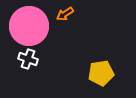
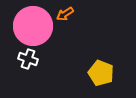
pink circle: moved 4 px right
yellow pentagon: rotated 30 degrees clockwise
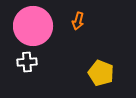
orange arrow: moved 13 px right, 7 px down; rotated 42 degrees counterclockwise
white cross: moved 1 px left, 3 px down; rotated 24 degrees counterclockwise
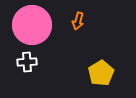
pink circle: moved 1 px left, 1 px up
yellow pentagon: rotated 20 degrees clockwise
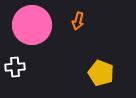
white cross: moved 12 px left, 5 px down
yellow pentagon: rotated 20 degrees counterclockwise
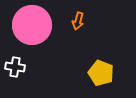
white cross: rotated 12 degrees clockwise
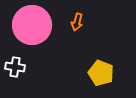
orange arrow: moved 1 px left, 1 px down
